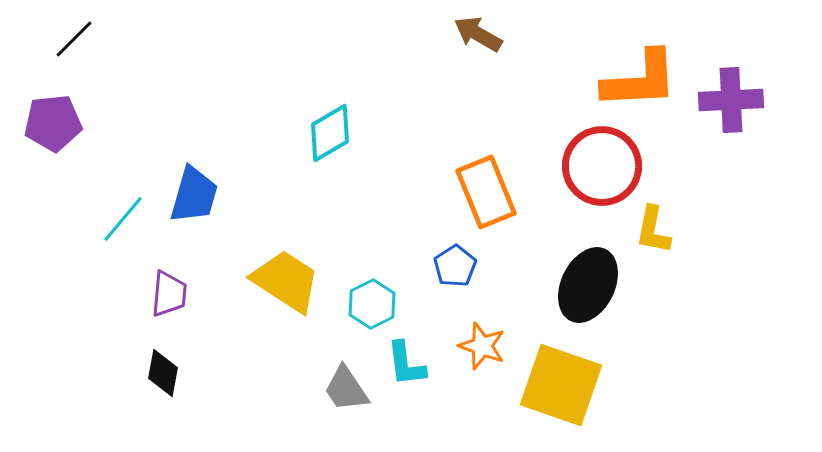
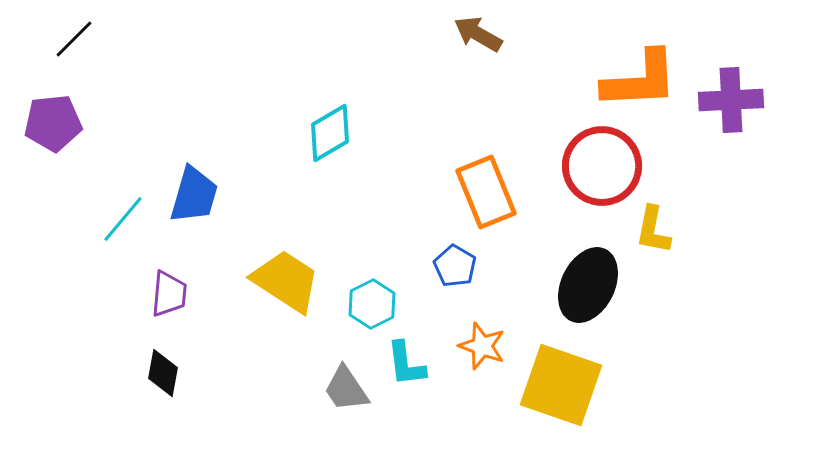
blue pentagon: rotated 9 degrees counterclockwise
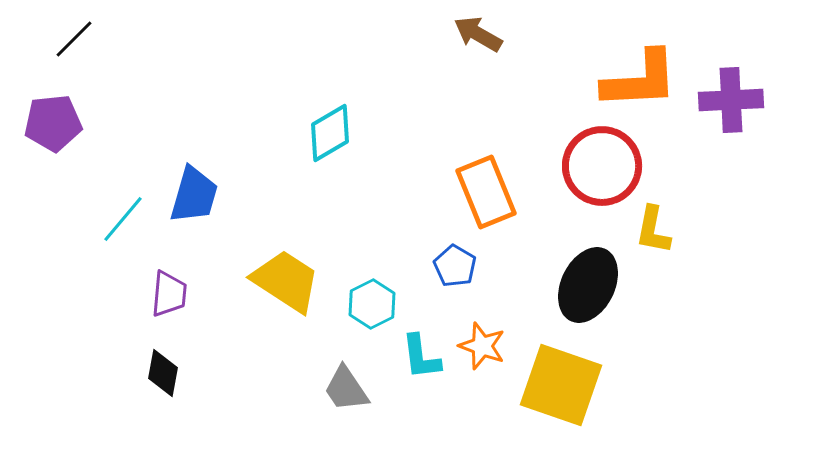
cyan L-shape: moved 15 px right, 7 px up
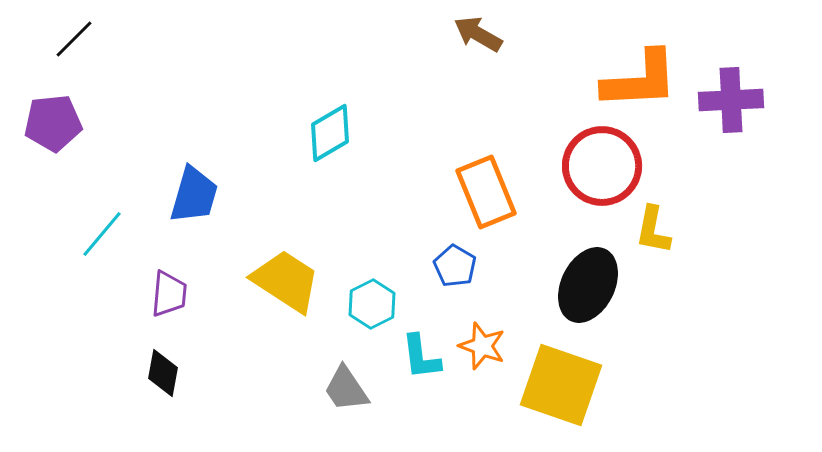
cyan line: moved 21 px left, 15 px down
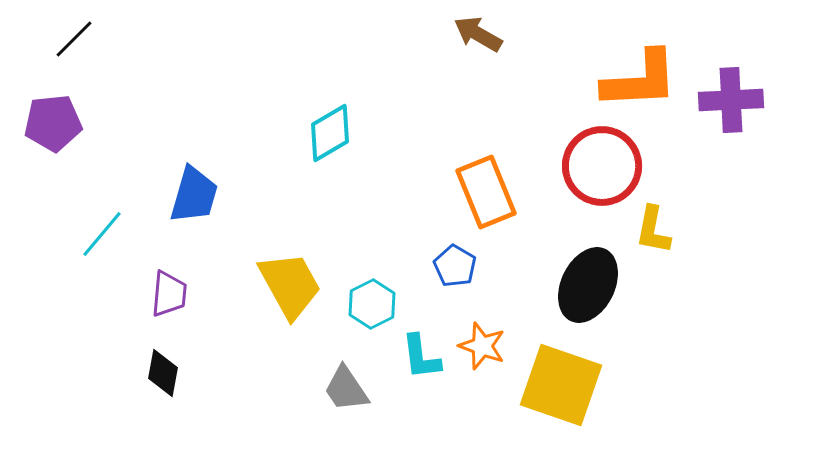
yellow trapezoid: moved 4 px right, 4 px down; rotated 28 degrees clockwise
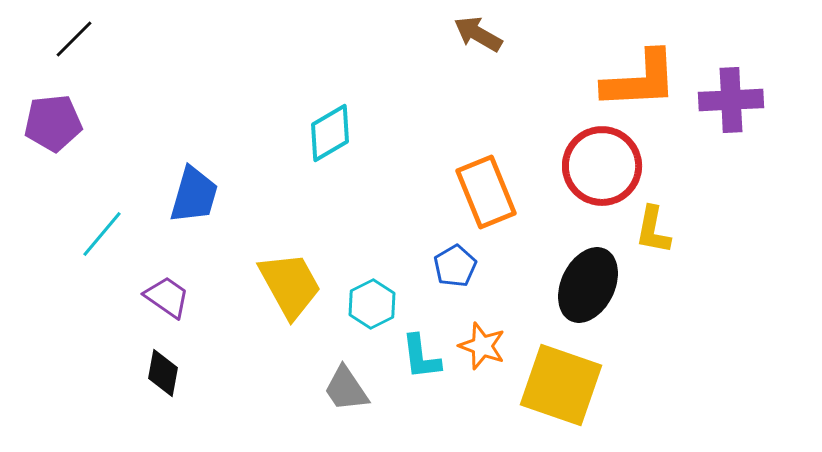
blue pentagon: rotated 12 degrees clockwise
purple trapezoid: moved 2 px left, 3 px down; rotated 60 degrees counterclockwise
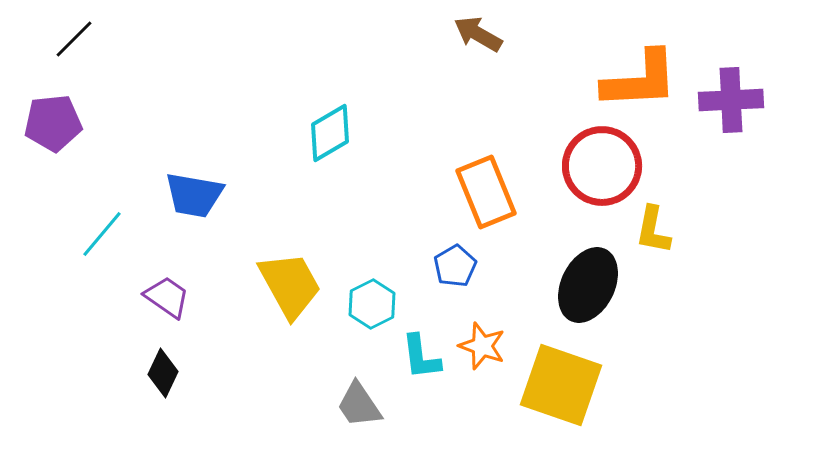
blue trapezoid: rotated 84 degrees clockwise
black diamond: rotated 15 degrees clockwise
gray trapezoid: moved 13 px right, 16 px down
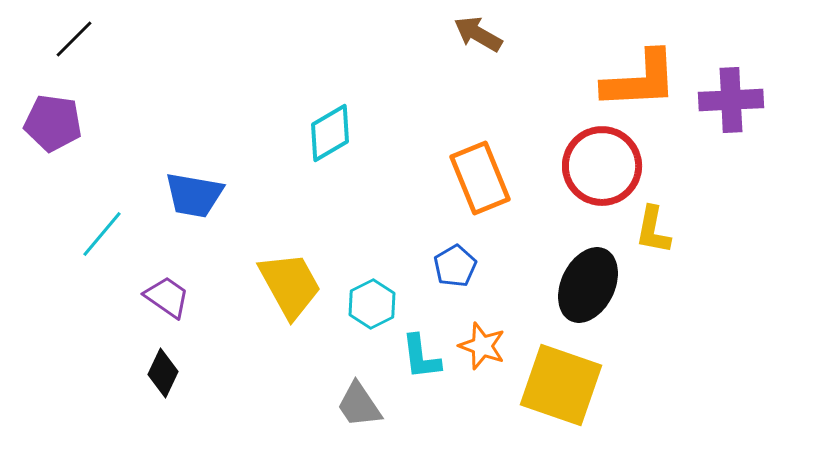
purple pentagon: rotated 14 degrees clockwise
orange rectangle: moved 6 px left, 14 px up
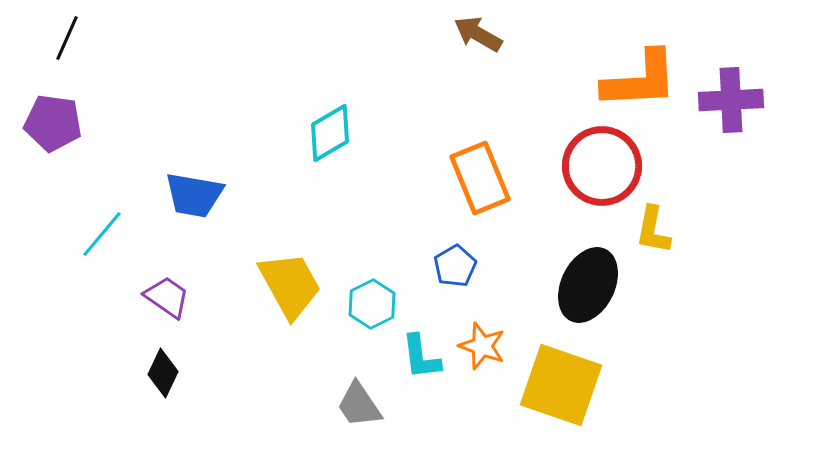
black line: moved 7 px left, 1 px up; rotated 21 degrees counterclockwise
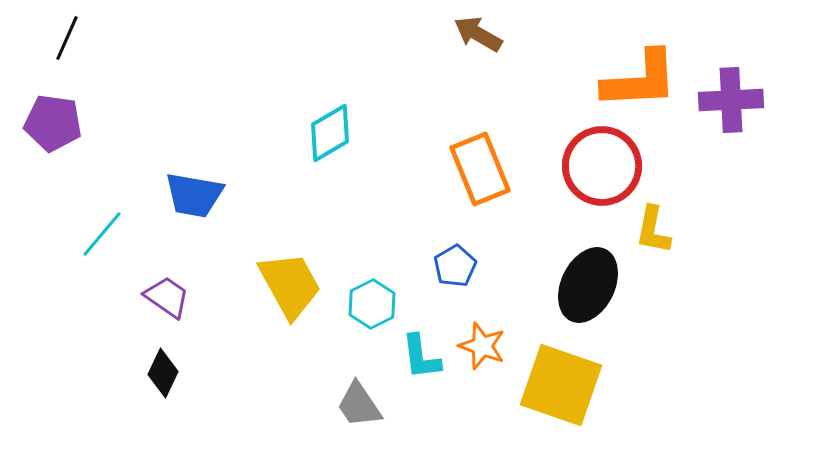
orange rectangle: moved 9 px up
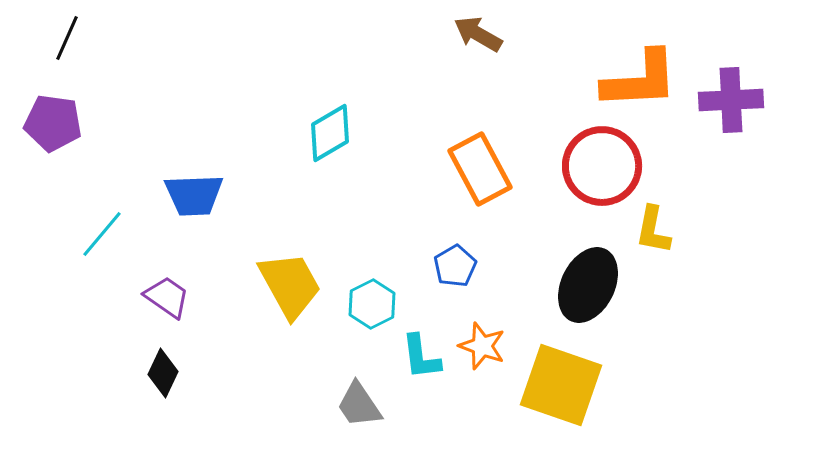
orange rectangle: rotated 6 degrees counterclockwise
blue trapezoid: rotated 12 degrees counterclockwise
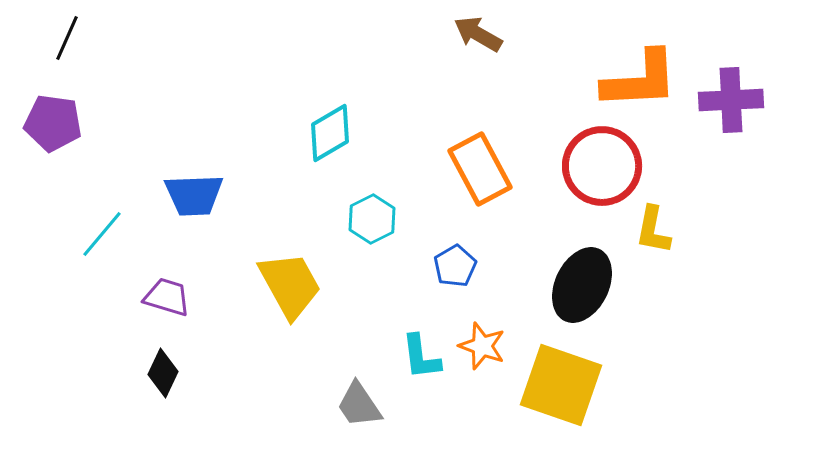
black ellipse: moved 6 px left
purple trapezoid: rotated 18 degrees counterclockwise
cyan hexagon: moved 85 px up
